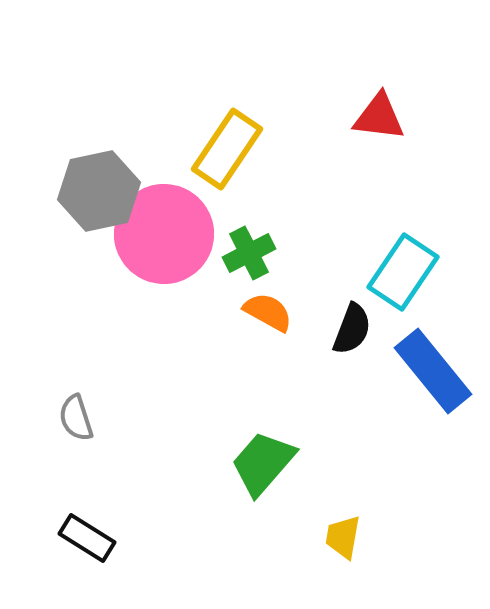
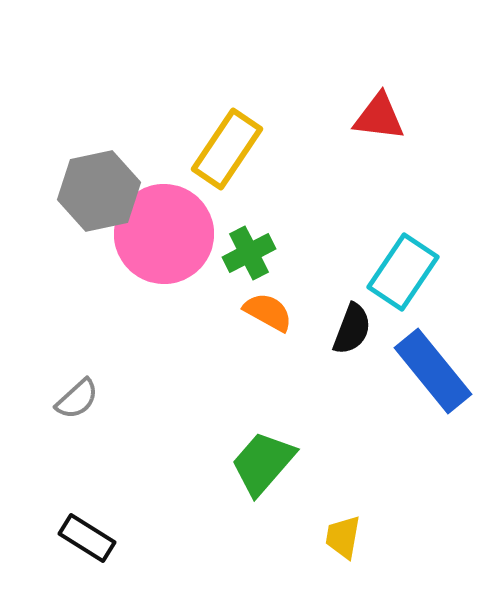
gray semicircle: moved 1 px right, 19 px up; rotated 114 degrees counterclockwise
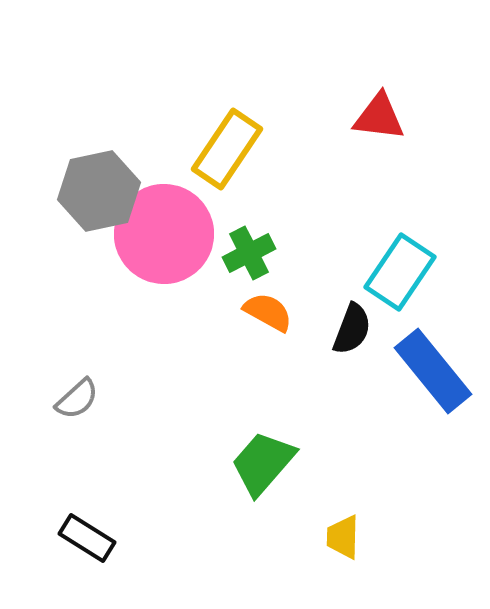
cyan rectangle: moved 3 px left
yellow trapezoid: rotated 9 degrees counterclockwise
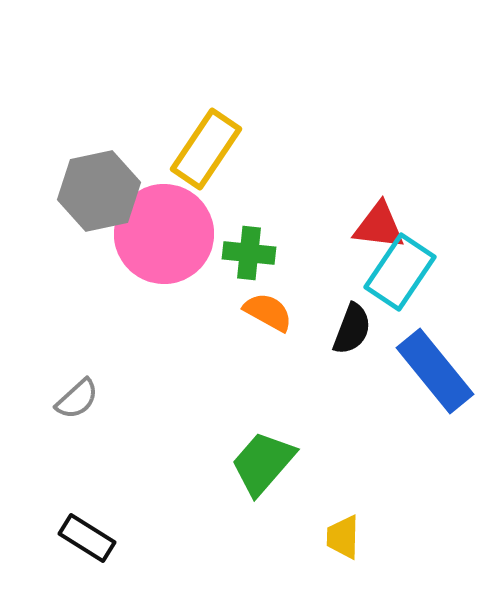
red triangle: moved 109 px down
yellow rectangle: moved 21 px left
green cross: rotated 33 degrees clockwise
blue rectangle: moved 2 px right
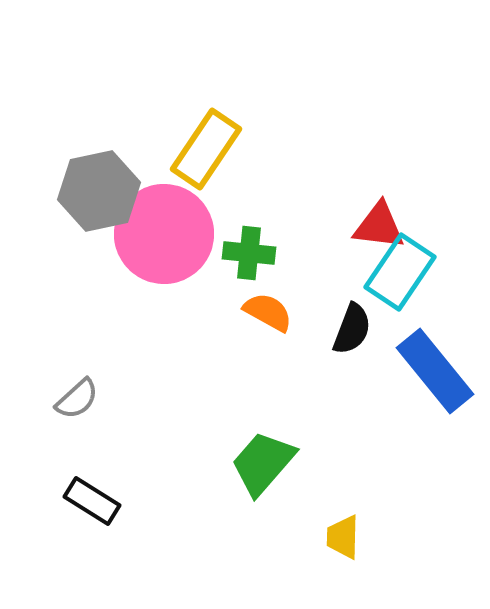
black rectangle: moved 5 px right, 37 px up
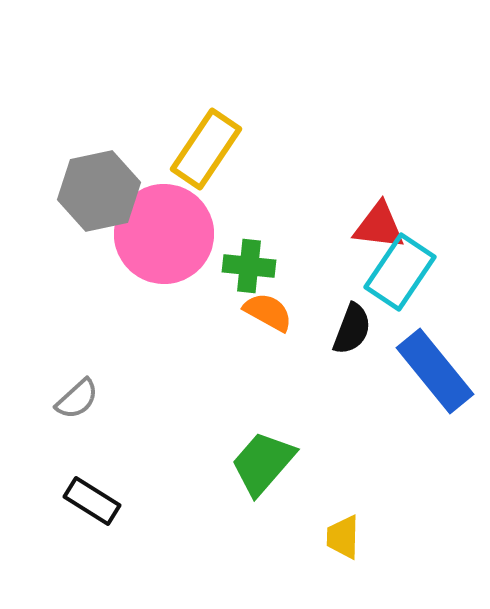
green cross: moved 13 px down
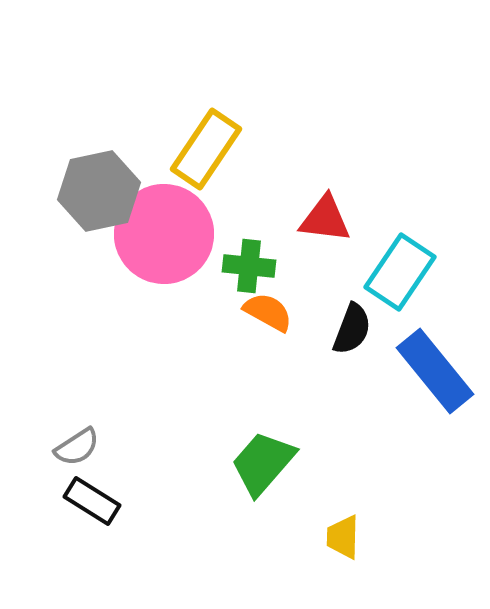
red triangle: moved 54 px left, 7 px up
gray semicircle: moved 48 px down; rotated 9 degrees clockwise
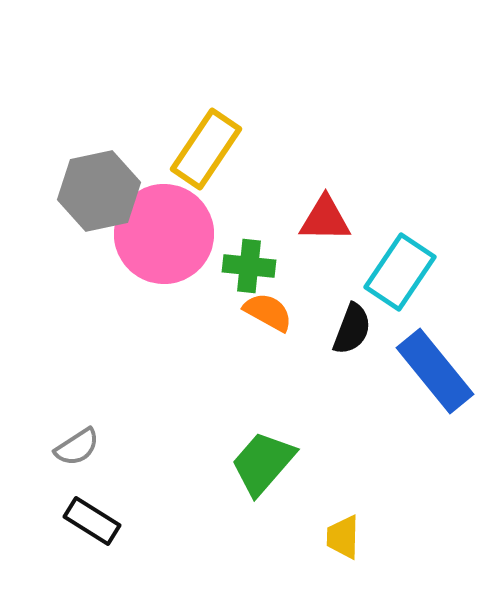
red triangle: rotated 6 degrees counterclockwise
black rectangle: moved 20 px down
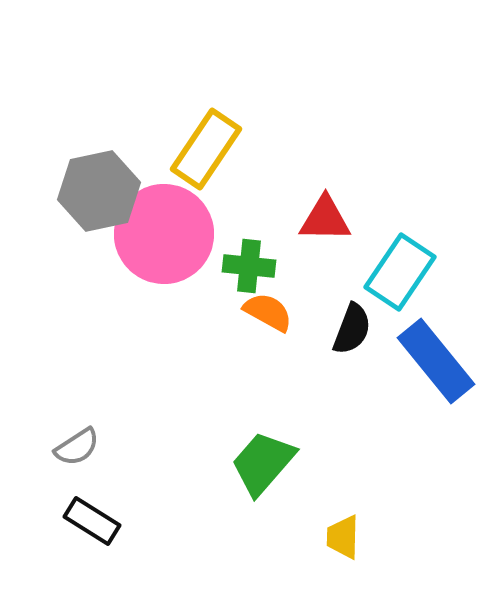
blue rectangle: moved 1 px right, 10 px up
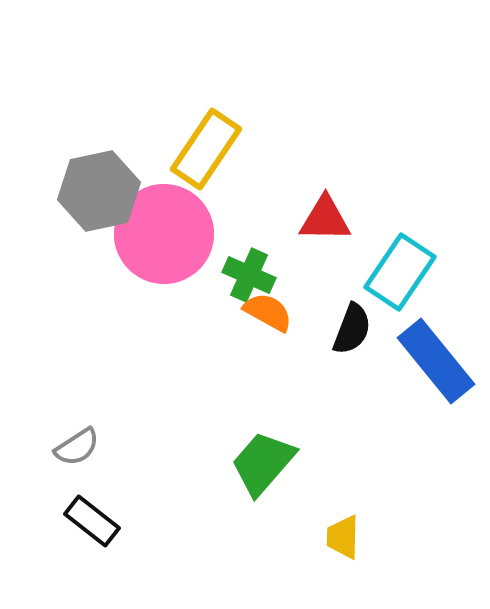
green cross: moved 9 px down; rotated 18 degrees clockwise
black rectangle: rotated 6 degrees clockwise
